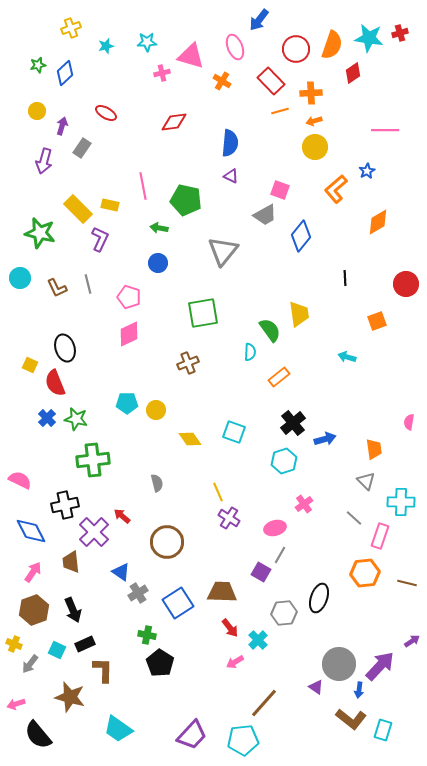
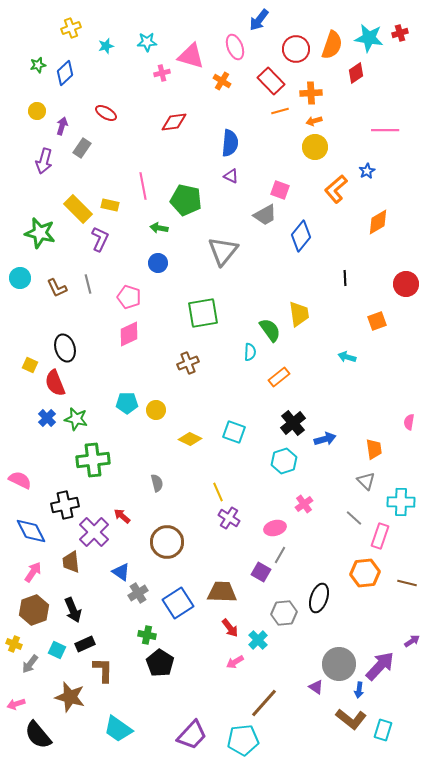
red diamond at (353, 73): moved 3 px right
yellow diamond at (190, 439): rotated 30 degrees counterclockwise
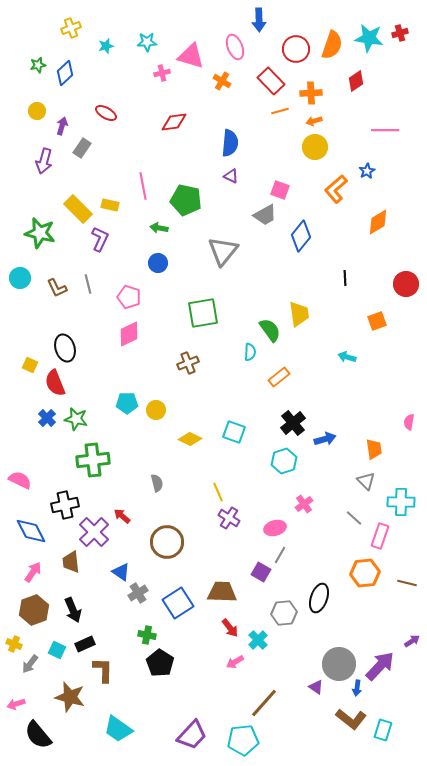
blue arrow at (259, 20): rotated 40 degrees counterclockwise
red diamond at (356, 73): moved 8 px down
blue arrow at (359, 690): moved 2 px left, 2 px up
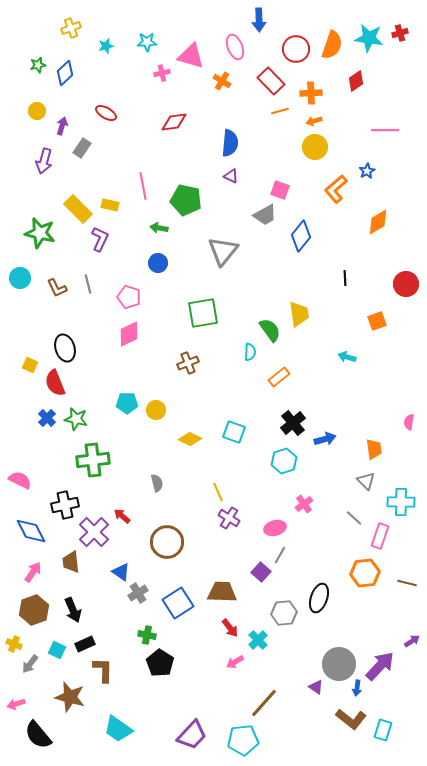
purple square at (261, 572): rotated 12 degrees clockwise
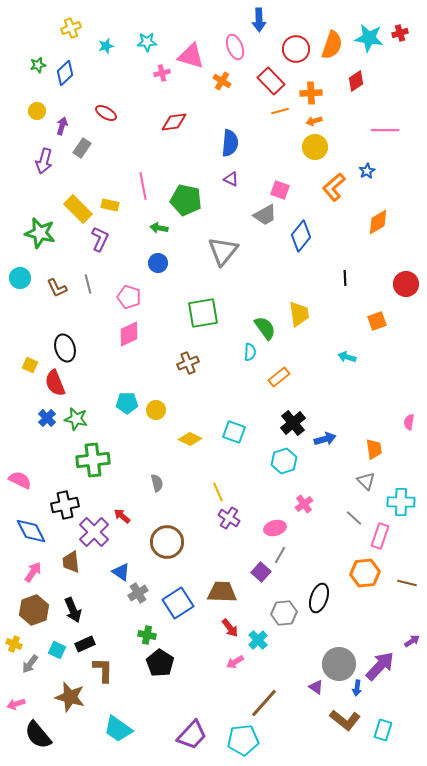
purple triangle at (231, 176): moved 3 px down
orange L-shape at (336, 189): moved 2 px left, 2 px up
green semicircle at (270, 330): moved 5 px left, 2 px up
brown L-shape at (351, 719): moved 6 px left, 1 px down
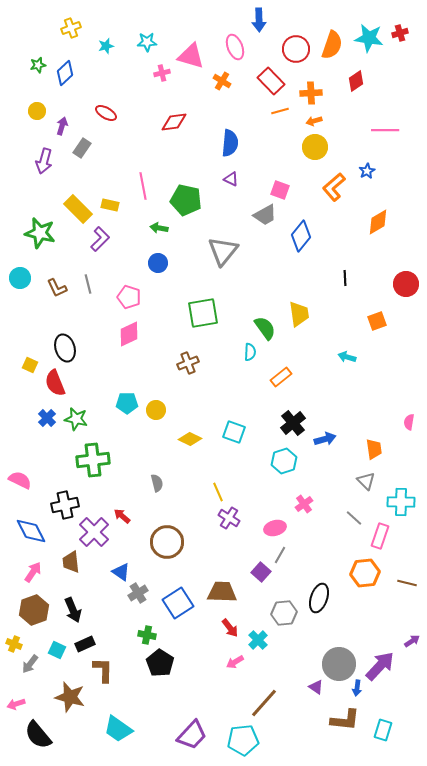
purple L-shape at (100, 239): rotated 20 degrees clockwise
orange rectangle at (279, 377): moved 2 px right
brown L-shape at (345, 720): rotated 32 degrees counterclockwise
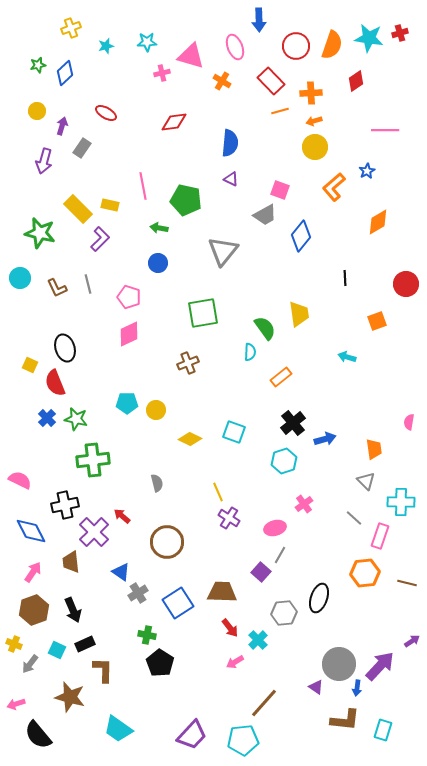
red circle at (296, 49): moved 3 px up
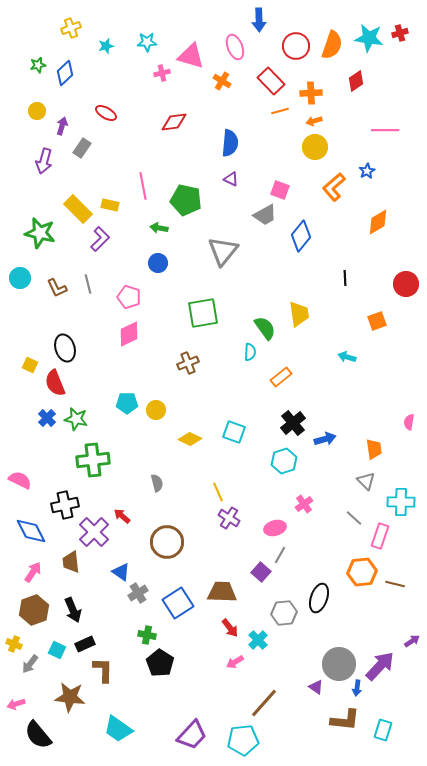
orange hexagon at (365, 573): moved 3 px left, 1 px up
brown line at (407, 583): moved 12 px left, 1 px down
brown star at (70, 697): rotated 8 degrees counterclockwise
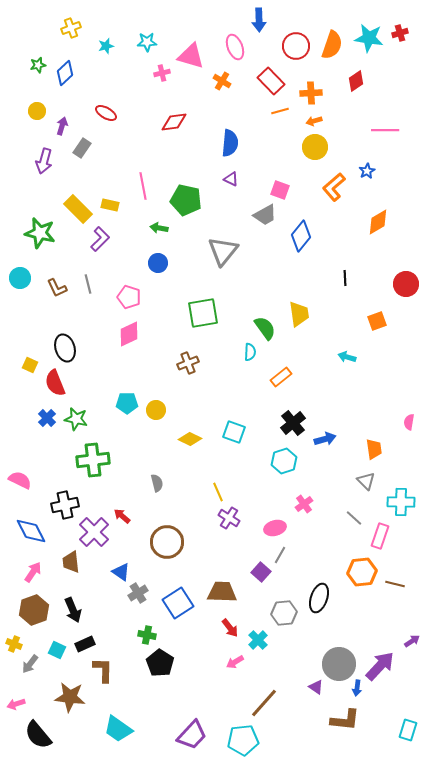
cyan rectangle at (383, 730): moved 25 px right
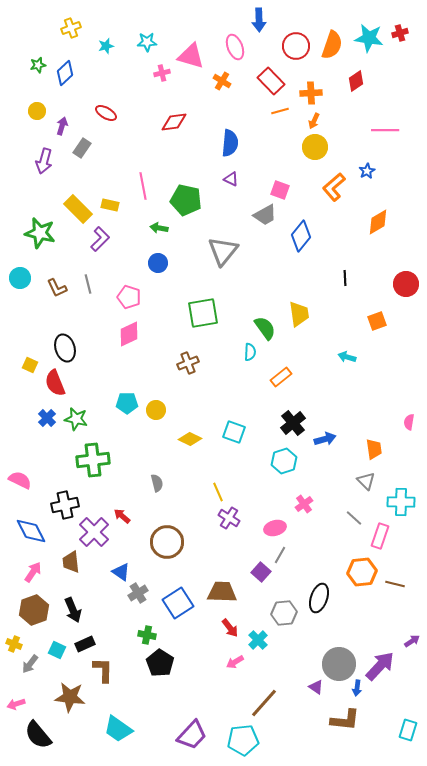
orange arrow at (314, 121): rotated 49 degrees counterclockwise
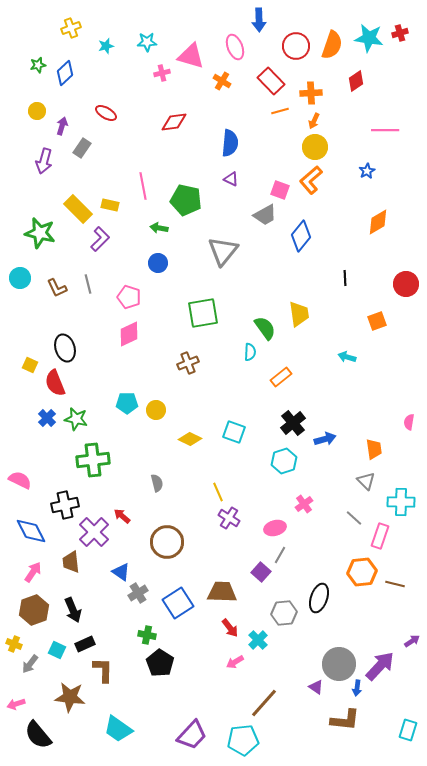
orange L-shape at (334, 187): moved 23 px left, 7 px up
